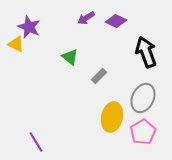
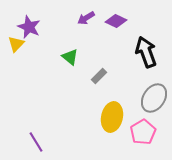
yellow triangle: rotated 48 degrees clockwise
gray ellipse: moved 11 px right; rotated 8 degrees clockwise
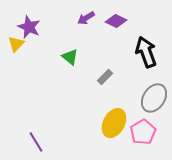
gray rectangle: moved 6 px right, 1 px down
yellow ellipse: moved 2 px right, 6 px down; rotated 16 degrees clockwise
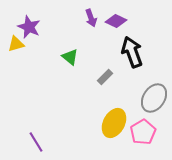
purple arrow: moved 5 px right; rotated 78 degrees counterclockwise
yellow triangle: rotated 30 degrees clockwise
black arrow: moved 14 px left
